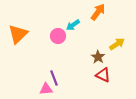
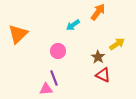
pink circle: moved 15 px down
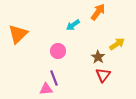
red triangle: rotated 42 degrees clockwise
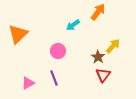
yellow arrow: moved 4 px left, 2 px down; rotated 14 degrees counterclockwise
pink triangle: moved 18 px left, 6 px up; rotated 24 degrees counterclockwise
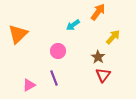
yellow arrow: moved 9 px up
pink triangle: moved 1 px right, 2 px down
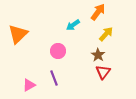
yellow arrow: moved 7 px left, 3 px up
brown star: moved 2 px up
red triangle: moved 3 px up
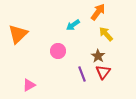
yellow arrow: rotated 84 degrees counterclockwise
brown star: moved 1 px down
purple line: moved 28 px right, 4 px up
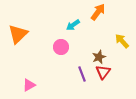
yellow arrow: moved 16 px right, 7 px down
pink circle: moved 3 px right, 4 px up
brown star: moved 1 px right, 1 px down; rotated 16 degrees clockwise
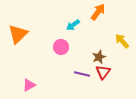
purple line: rotated 56 degrees counterclockwise
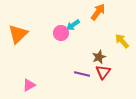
pink circle: moved 14 px up
